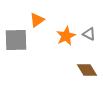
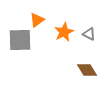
orange star: moved 2 px left, 4 px up
gray square: moved 4 px right
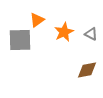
gray triangle: moved 2 px right
brown diamond: rotated 70 degrees counterclockwise
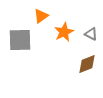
orange triangle: moved 4 px right, 4 px up
brown diamond: moved 6 px up; rotated 10 degrees counterclockwise
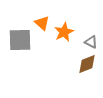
orange triangle: moved 1 px right, 7 px down; rotated 42 degrees counterclockwise
gray triangle: moved 8 px down
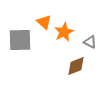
orange triangle: moved 2 px right, 1 px up
gray triangle: moved 1 px left
brown diamond: moved 11 px left, 2 px down
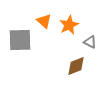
orange triangle: moved 1 px up
orange star: moved 5 px right, 7 px up
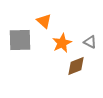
orange star: moved 7 px left, 18 px down
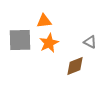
orange triangle: rotated 49 degrees counterclockwise
orange star: moved 13 px left
brown diamond: moved 1 px left
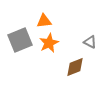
gray square: rotated 20 degrees counterclockwise
brown diamond: moved 1 px down
